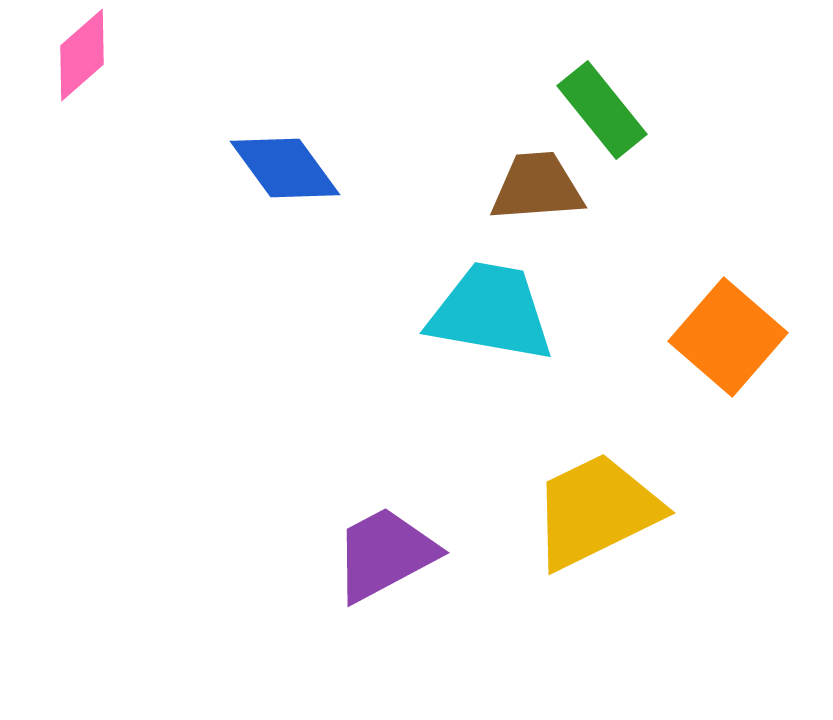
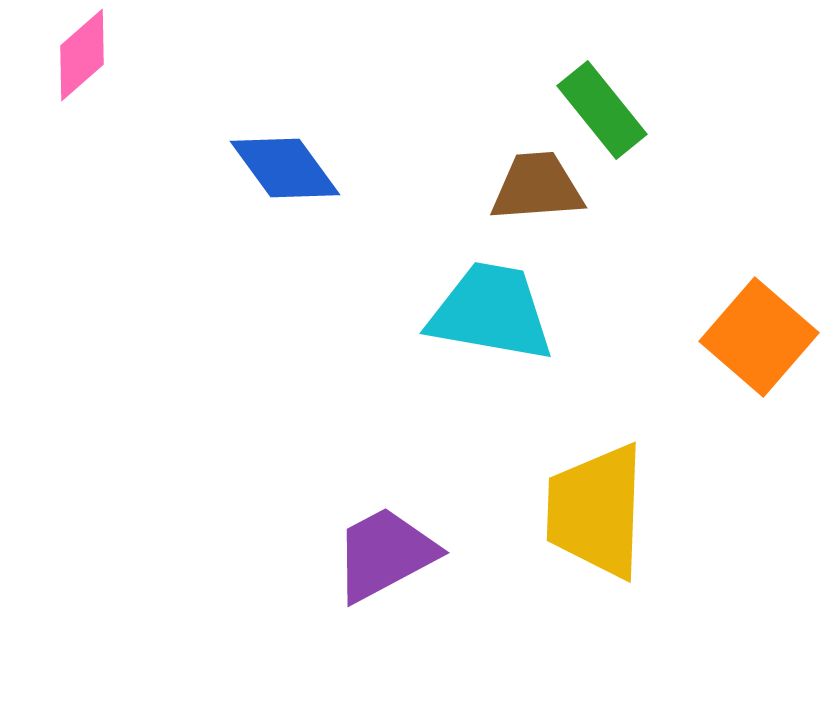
orange square: moved 31 px right
yellow trapezoid: rotated 62 degrees counterclockwise
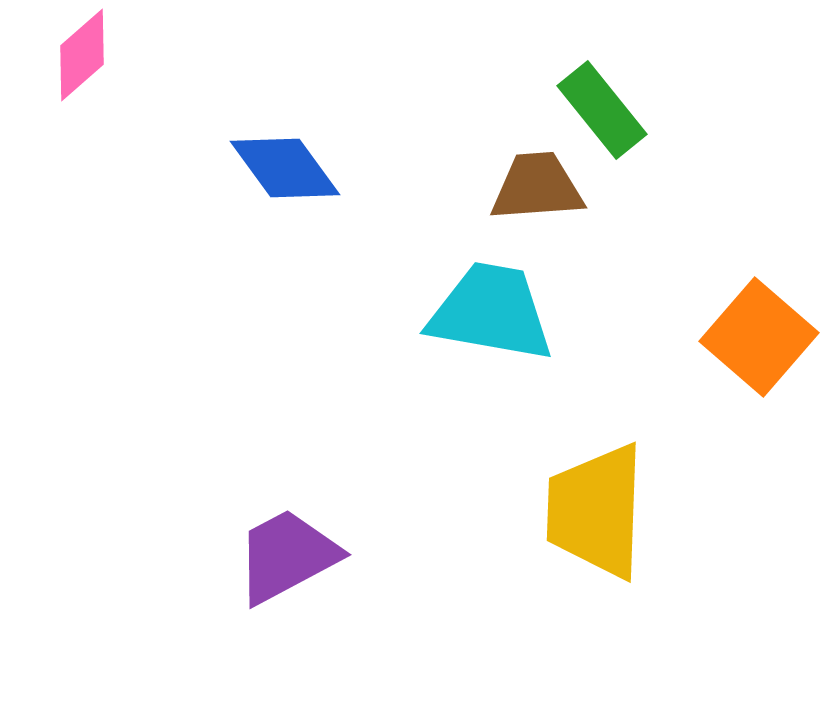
purple trapezoid: moved 98 px left, 2 px down
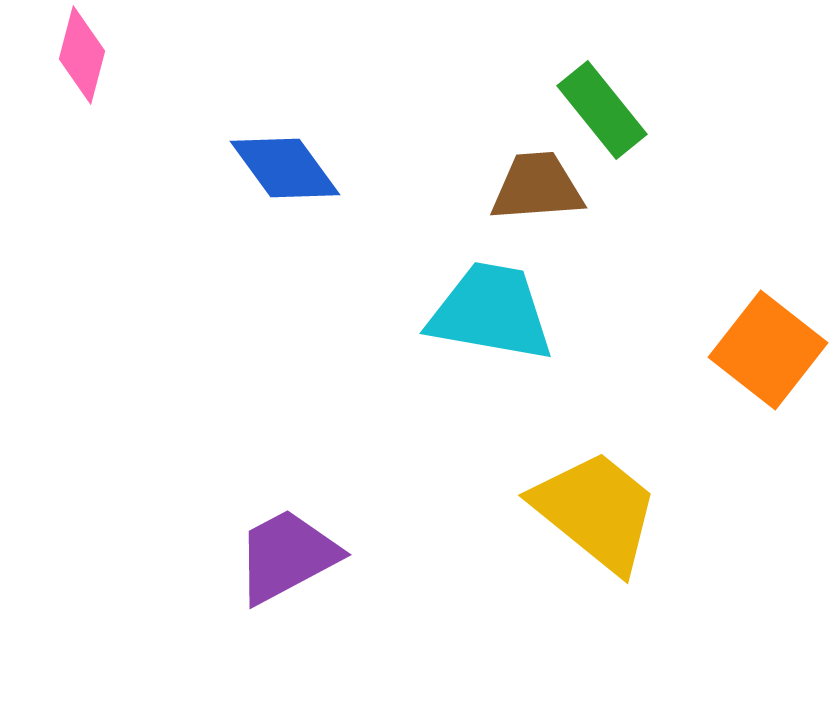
pink diamond: rotated 34 degrees counterclockwise
orange square: moved 9 px right, 13 px down; rotated 3 degrees counterclockwise
yellow trapezoid: rotated 127 degrees clockwise
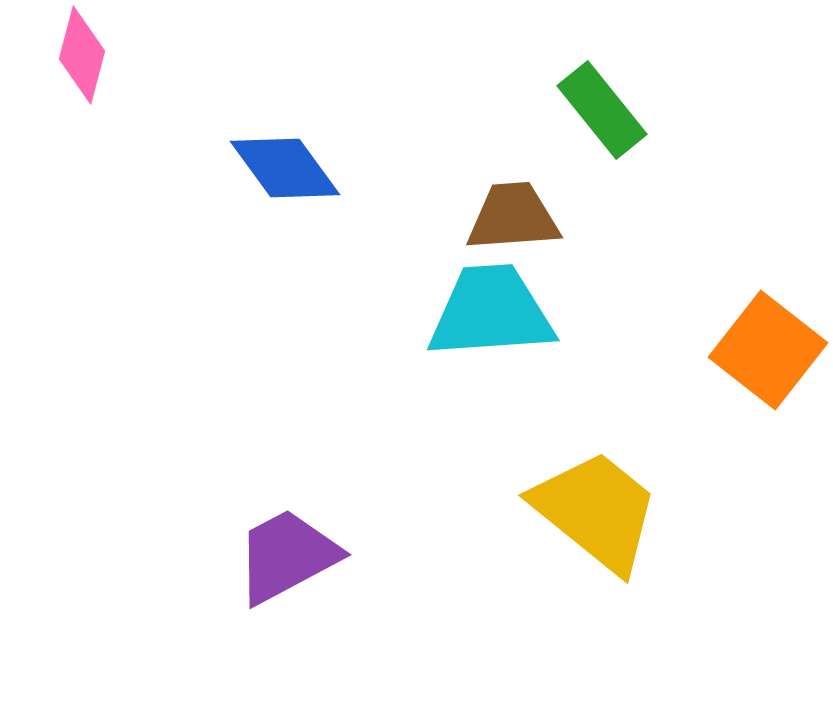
brown trapezoid: moved 24 px left, 30 px down
cyan trapezoid: rotated 14 degrees counterclockwise
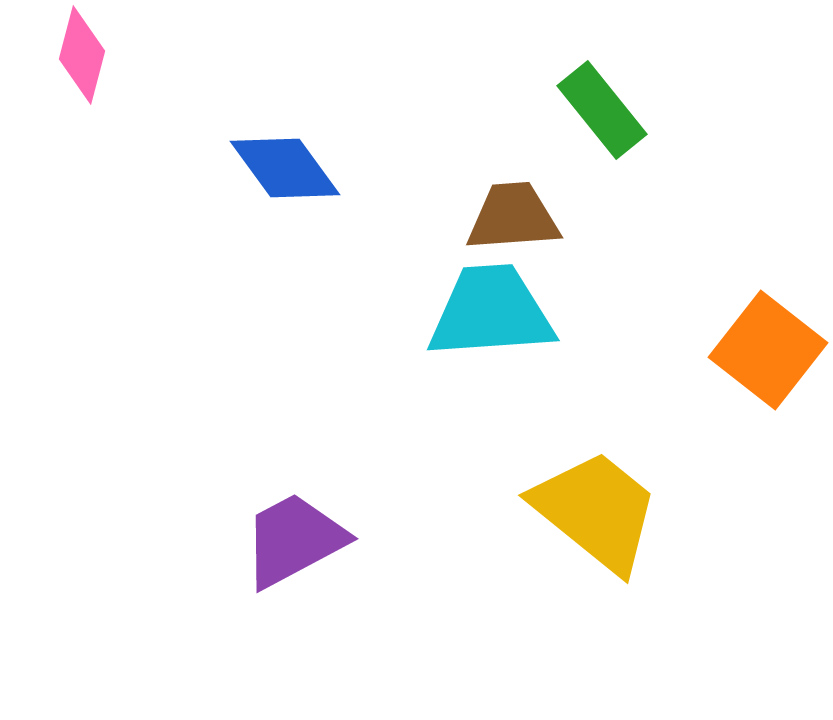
purple trapezoid: moved 7 px right, 16 px up
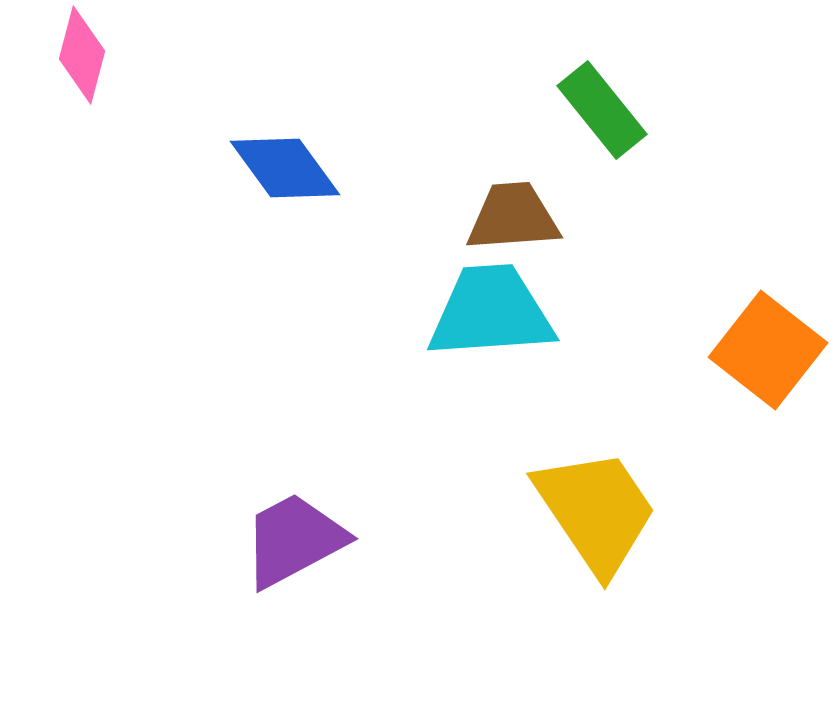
yellow trapezoid: rotated 17 degrees clockwise
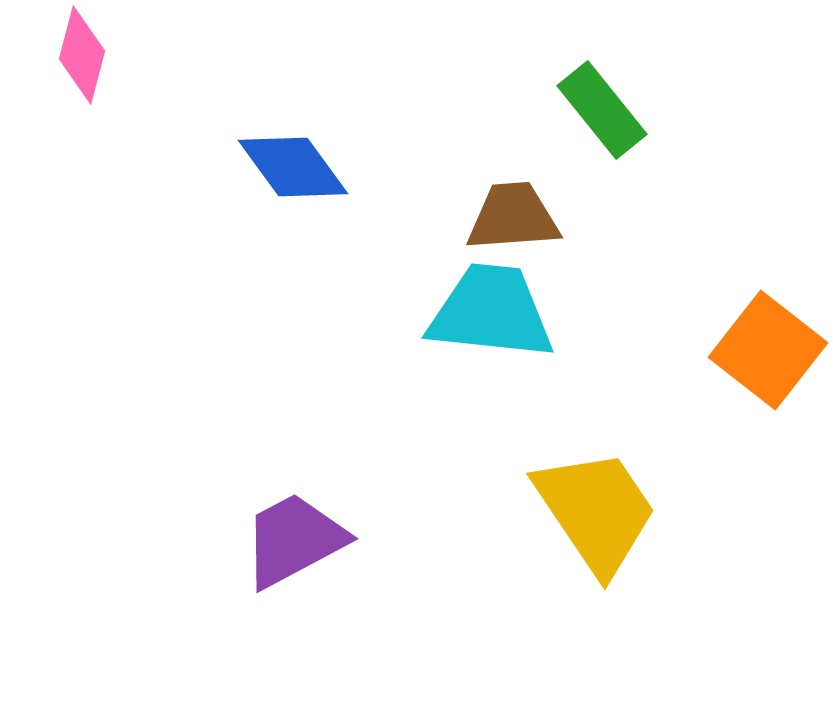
blue diamond: moved 8 px right, 1 px up
cyan trapezoid: rotated 10 degrees clockwise
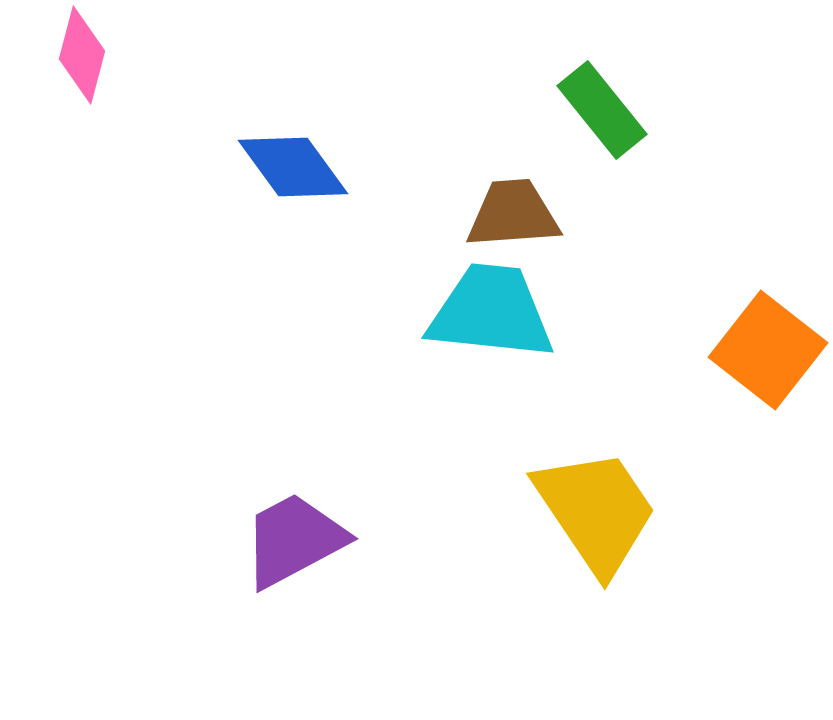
brown trapezoid: moved 3 px up
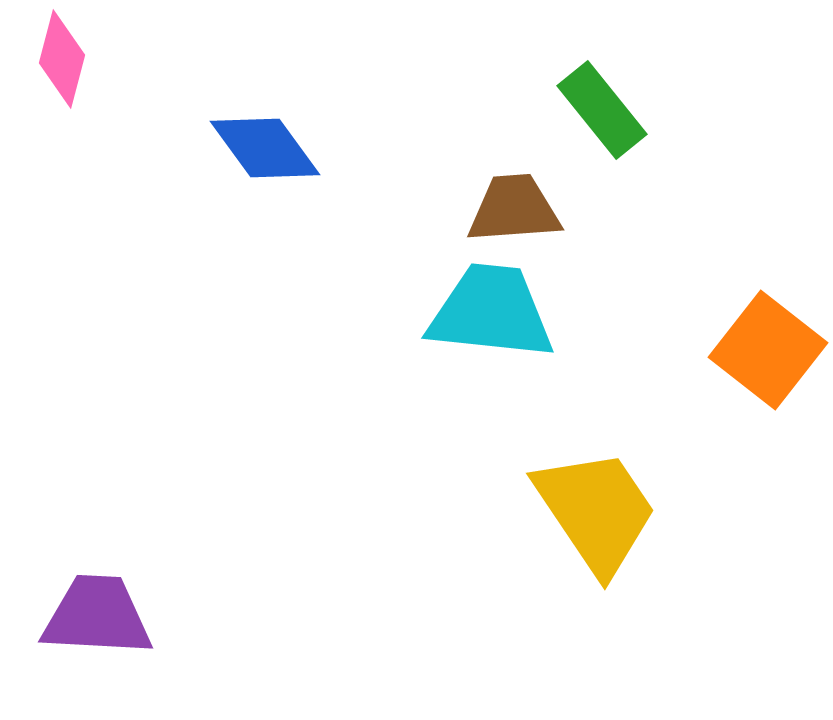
pink diamond: moved 20 px left, 4 px down
blue diamond: moved 28 px left, 19 px up
brown trapezoid: moved 1 px right, 5 px up
purple trapezoid: moved 197 px left, 76 px down; rotated 31 degrees clockwise
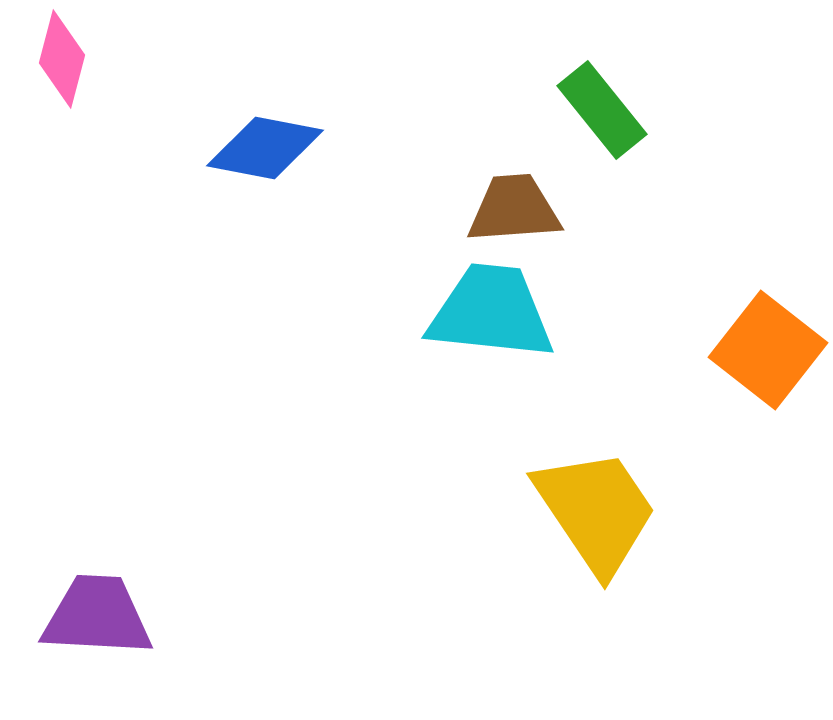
blue diamond: rotated 43 degrees counterclockwise
